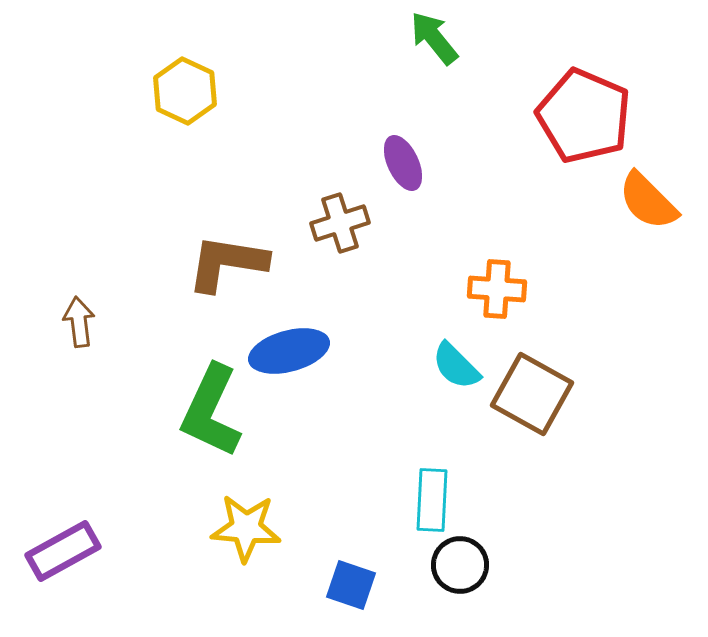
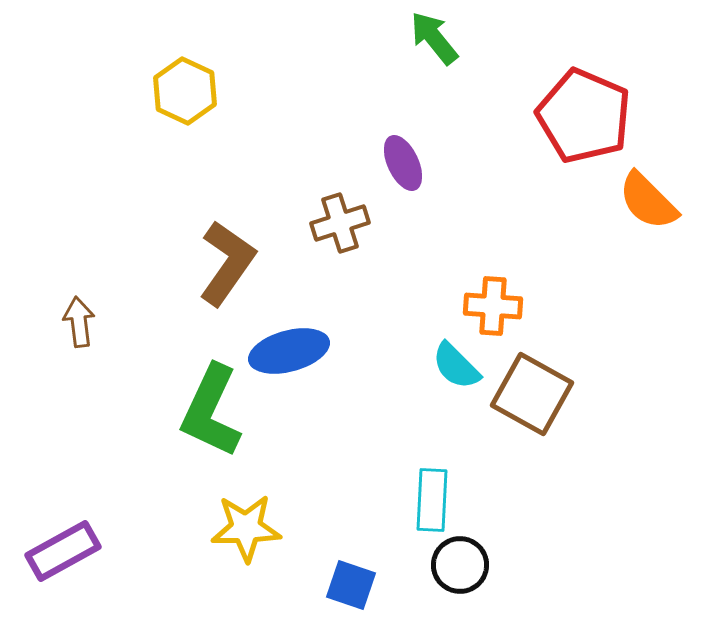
brown L-shape: rotated 116 degrees clockwise
orange cross: moved 4 px left, 17 px down
yellow star: rotated 6 degrees counterclockwise
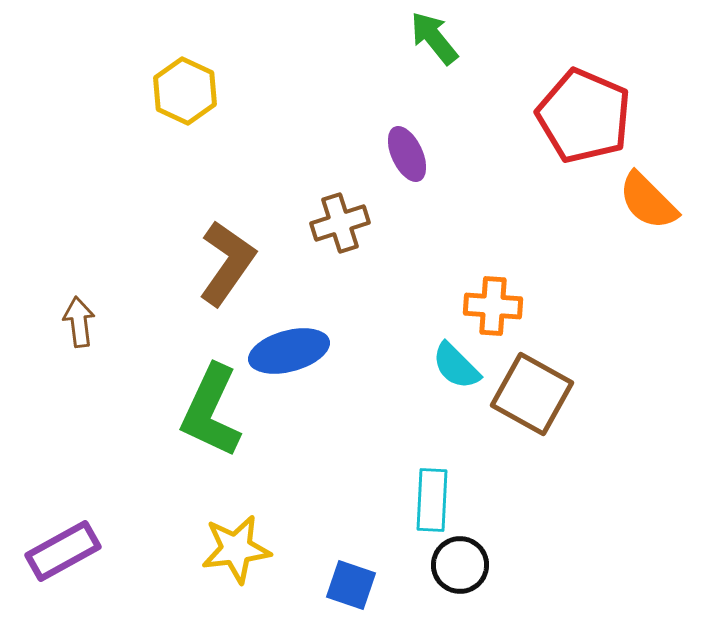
purple ellipse: moved 4 px right, 9 px up
yellow star: moved 10 px left, 21 px down; rotated 6 degrees counterclockwise
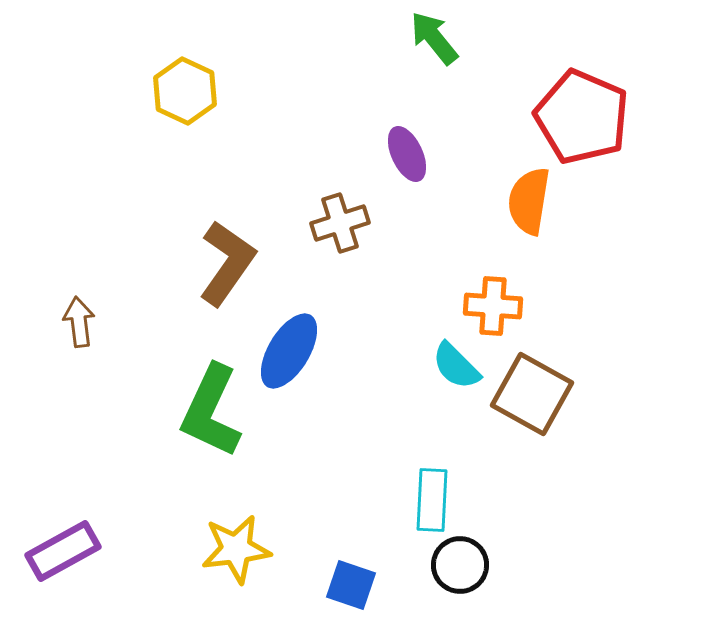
red pentagon: moved 2 px left, 1 px down
orange semicircle: moved 119 px left; rotated 54 degrees clockwise
blue ellipse: rotated 44 degrees counterclockwise
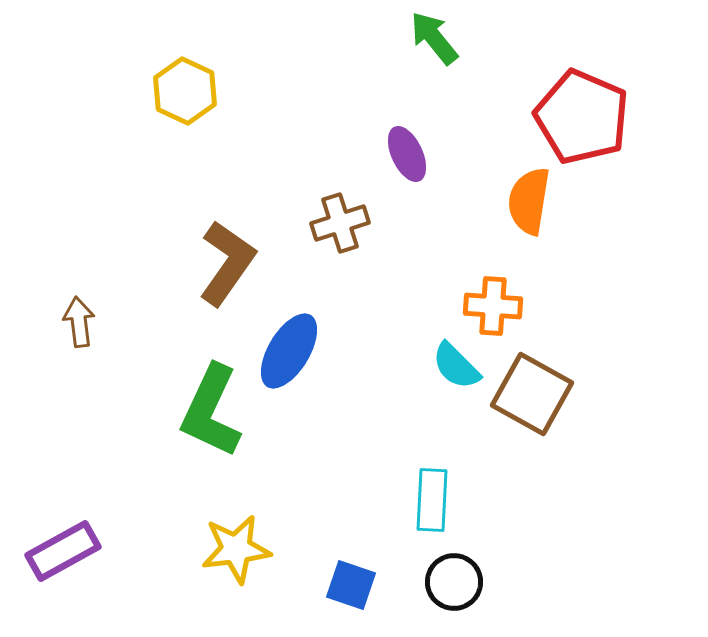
black circle: moved 6 px left, 17 px down
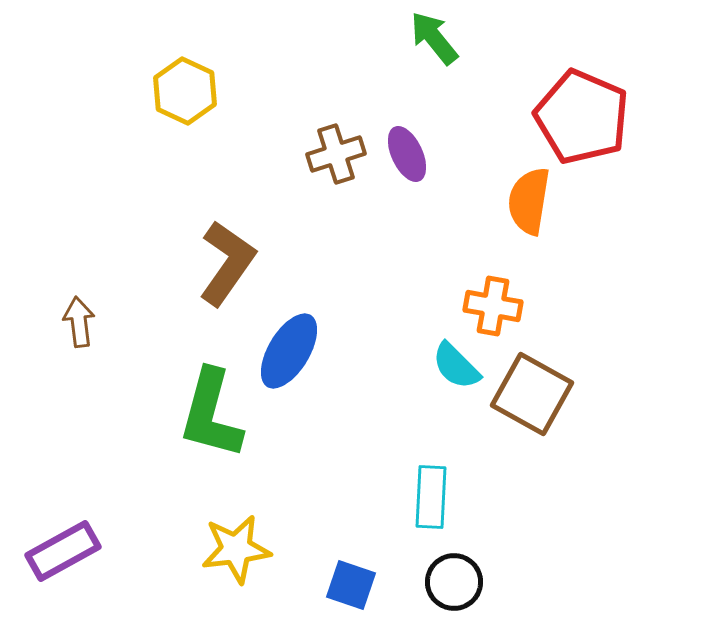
brown cross: moved 4 px left, 69 px up
orange cross: rotated 6 degrees clockwise
green L-shape: moved 3 px down; rotated 10 degrees counterclockwise
cyan rectangle: moved 1 px left, 3 px up
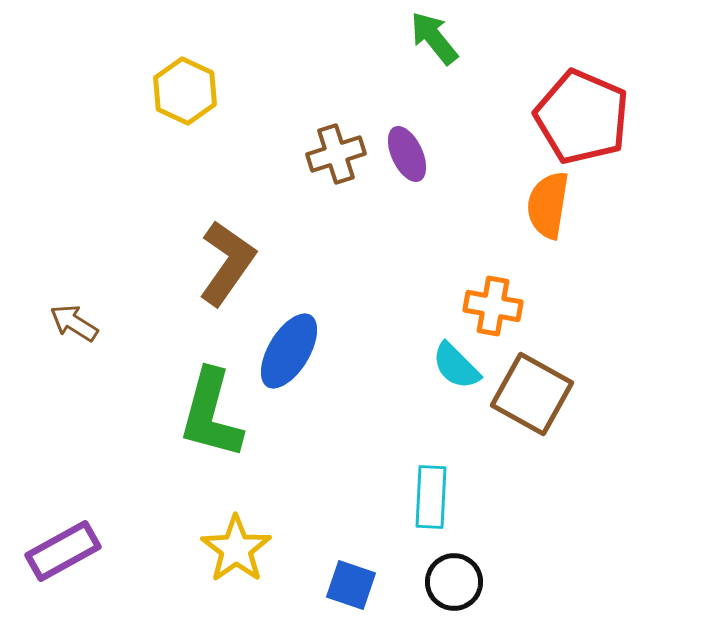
orange semicircle: moved 19 px right, 4 px down
brown arrow: moved 5 px left, 1 px down; rotated 51 degrees counterclockwise
yellow star: rotated 28 degrees counterclockwise
